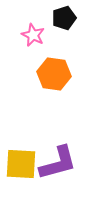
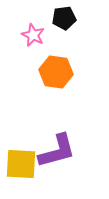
black pentagon: rotated 10 degrees clockwise
orange hexagon: moved 2 px right, 2 px up
purple L-shape: moved 1 px left, 12 px up
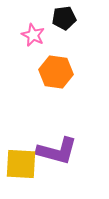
purple L-shape: rotated 30 degrees clockwise
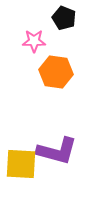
black pentagon: rotated 30 degrees clockwise
pink star: moved 1 px right, 6 px down; rotated 25 degrees counterclockwise
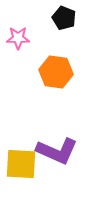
pink star: moved 16 px left, 3 px up
purple L-shape: rotated 9 degrees clockwise
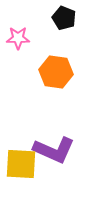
purple L-shape: moved 3 px left, 1 px up
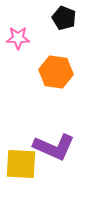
purple L-shape: moved 3 px up
